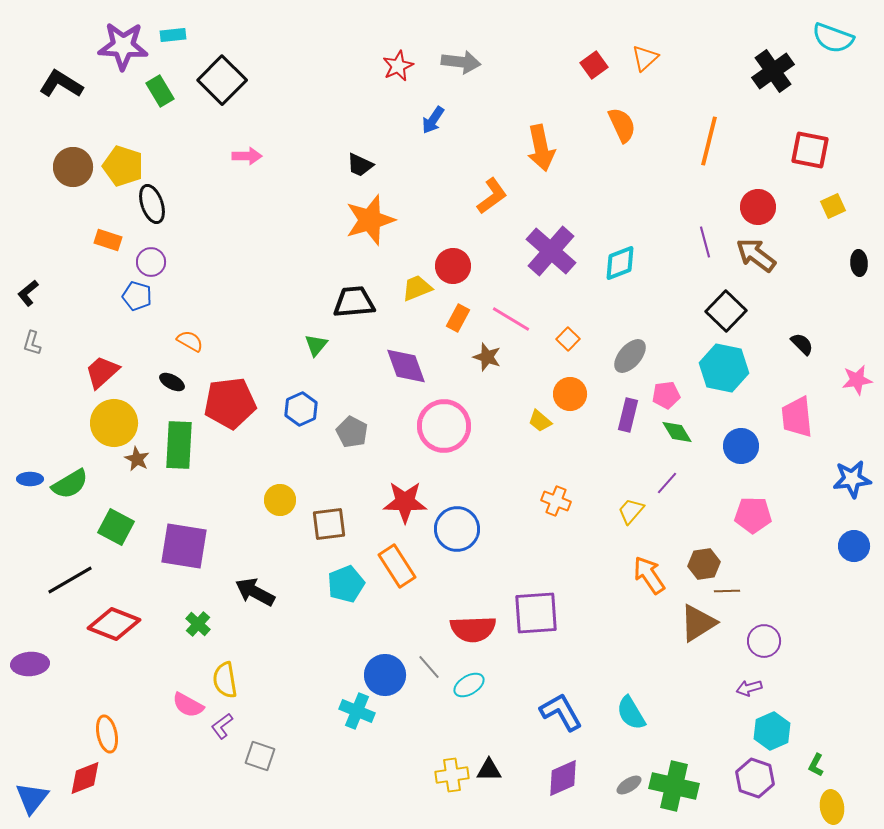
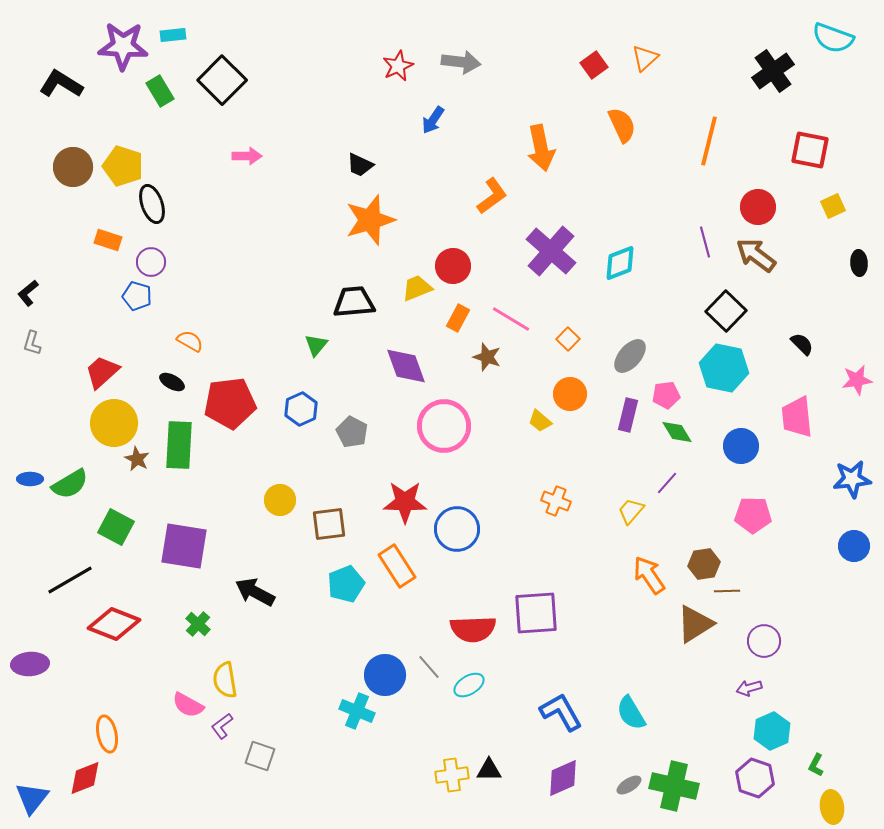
brown triangle at (698, 623): moved 3 px left, 1 px down
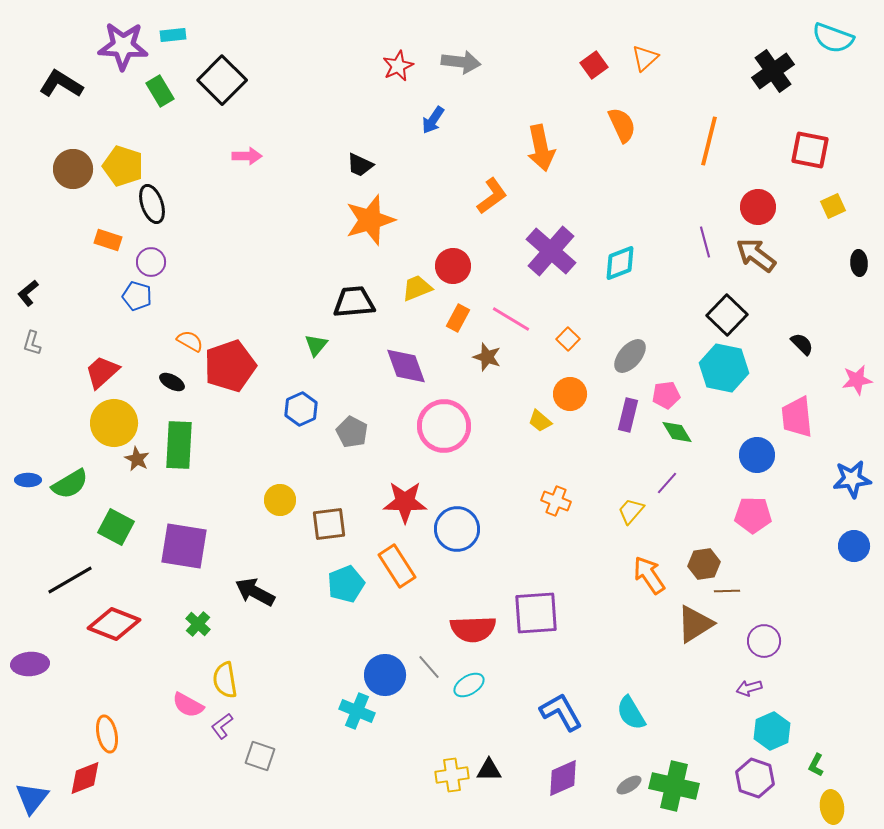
brown circle at (73, 167): moved 2 px down
black square at (726, 311): moved 1 px right, 4 px down
red pentagon at (230, 403): moved 37 px up; rotated 12 degrees counterclockwise
blue circle at (741, 446): moved 16 px right, 9 px down
blue ellipse at (30, 479): moved 2 px left, 1 px down
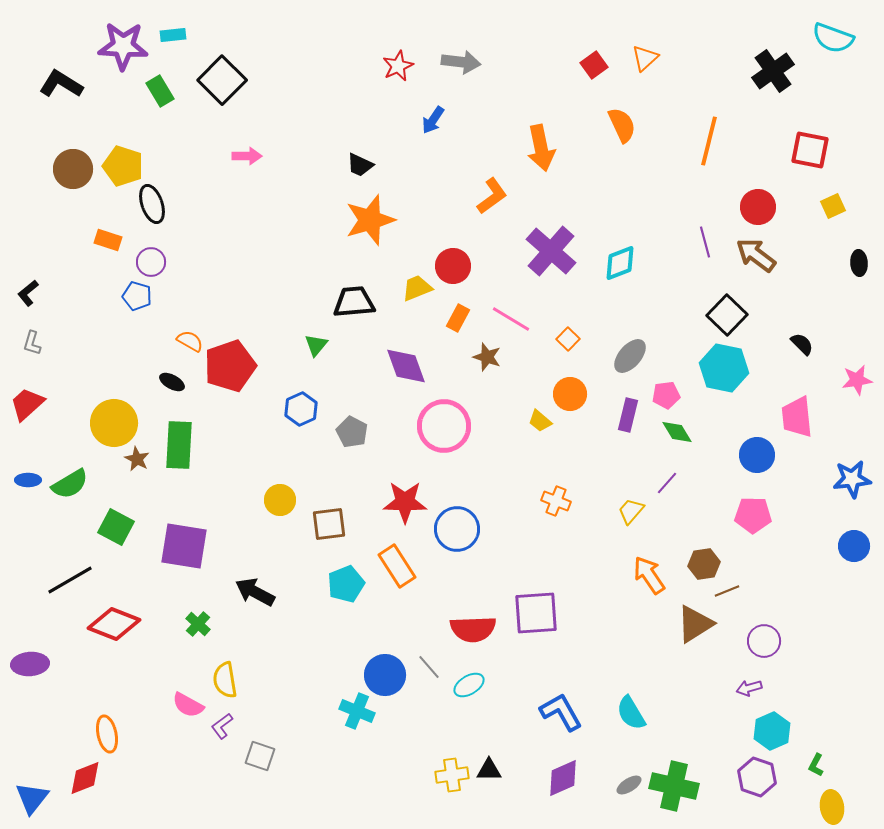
red trapezoid at (102, 372): moved 75 px left, 32 px down
brown line at (727, 591): rotated 20 degrees counterclockwise
purple hexagon at (755, 778): moved 2 px right, 1 px up
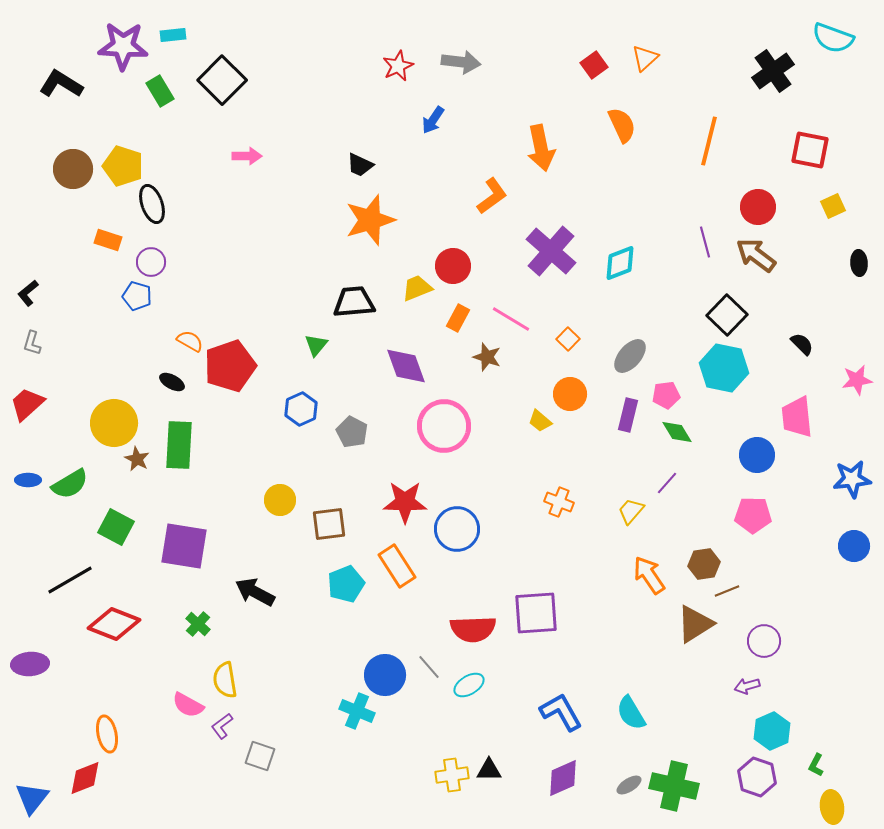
orange cross at (556, 501): moved 3 px right, 1 px down
purple arrow at (749, 688): moved 2 px left, 2 px up
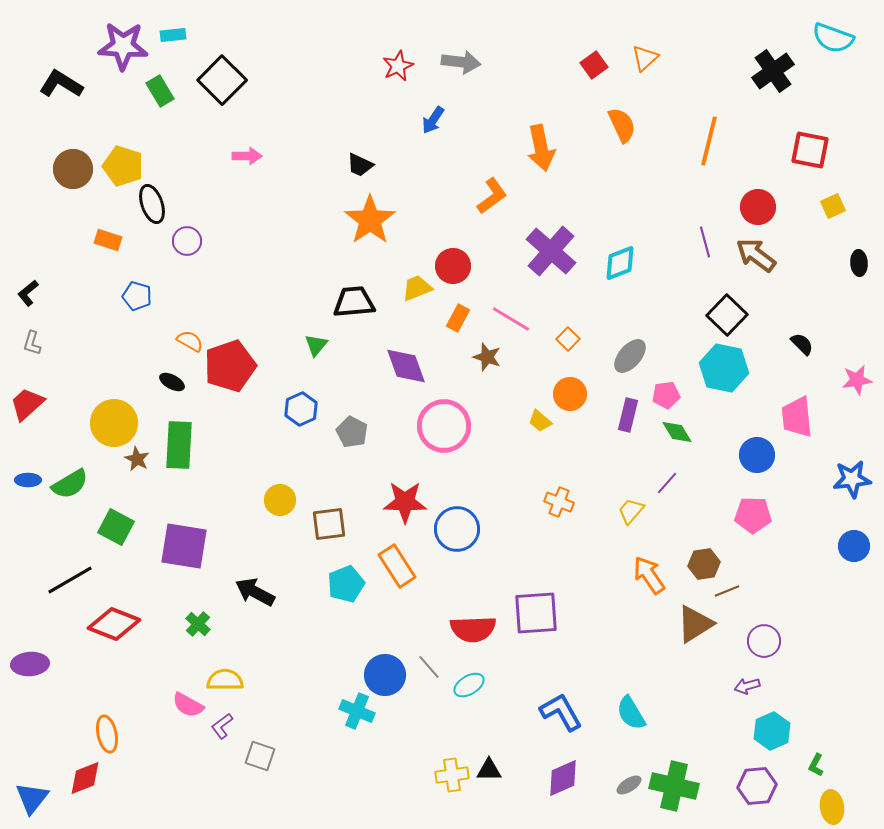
orange star at (370, 220): rotated 18 degrees counterclockwise
purple circle at (151, 262): moved 36 px right, 21 px up
yellow semicircle at (225, 680): rotated 99 degrees clockwise
purple hexagon at (757, 777): moved 9 px down; rotated 24 degrees counterclockwise
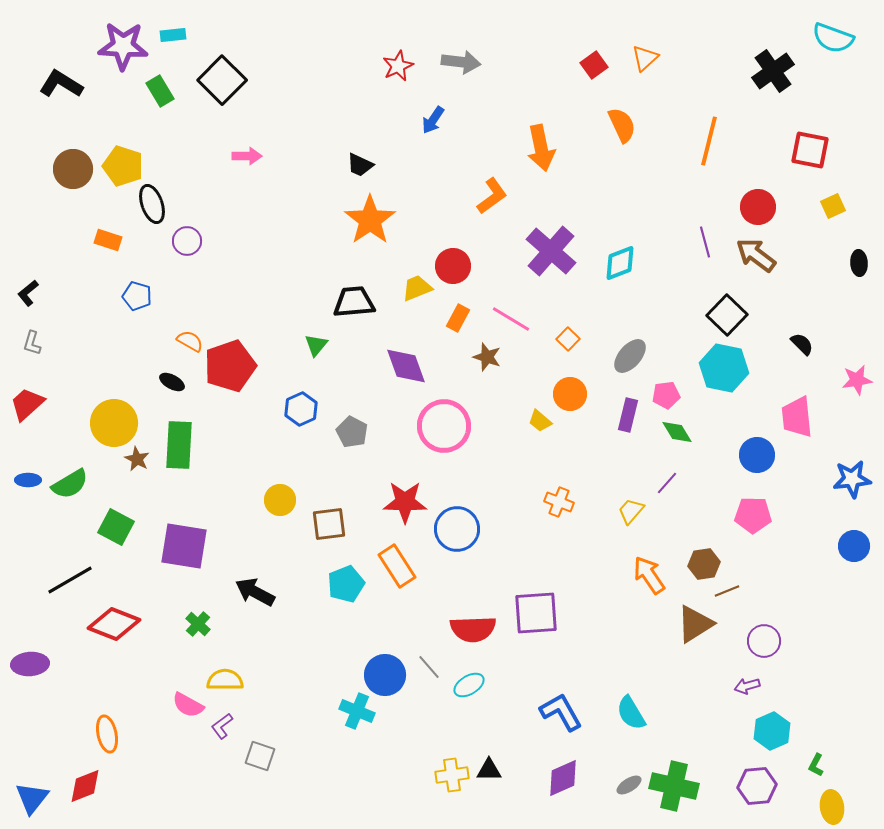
red diamond at (85, 778): moved 8 px down
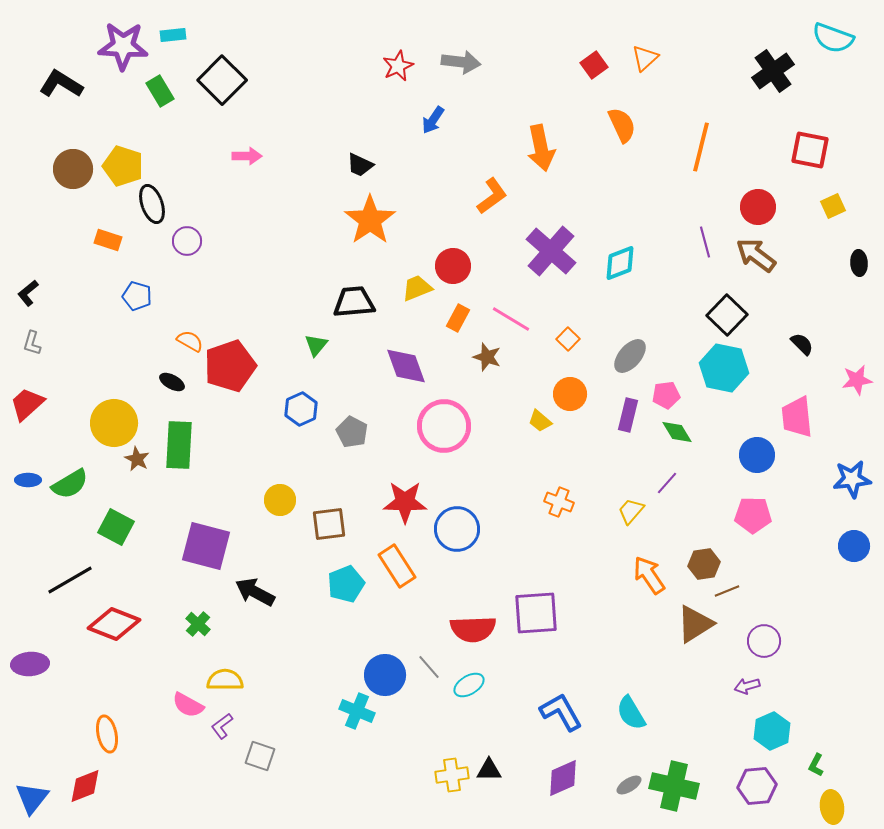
orange line at (709, 141): moved 8 px left, 6 px down
purple square at (184, 546): moved 22 px right; rotated 6 degrees clockwise
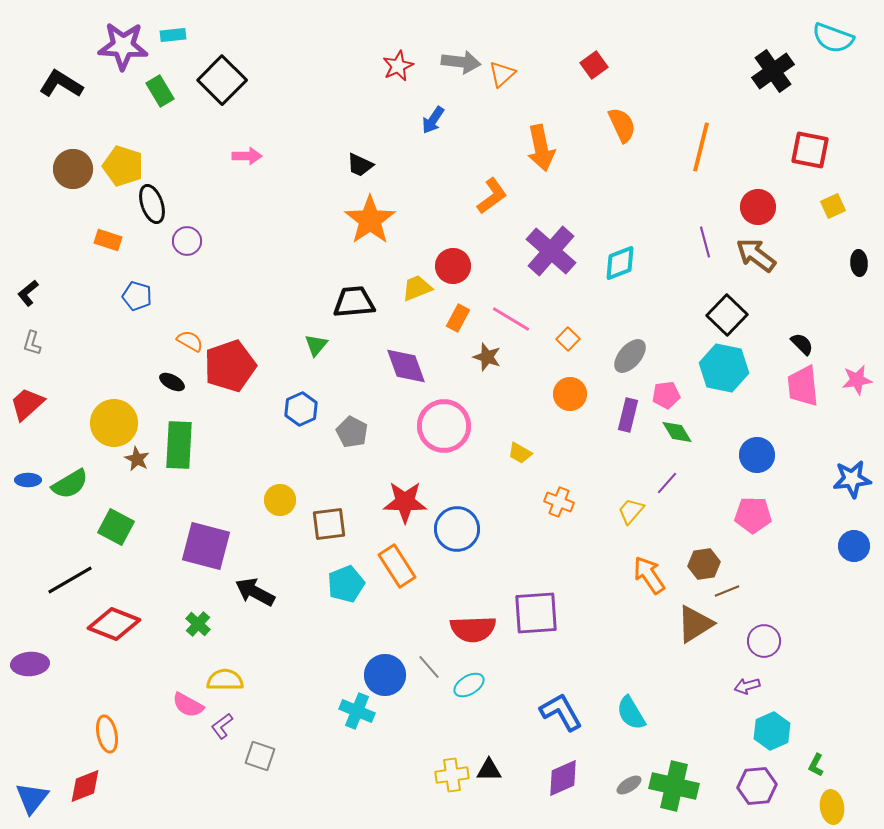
orange triangle at (645, 58): moved 143 px left, 16 px down
pink trapezoid at (797, 417): moved 6 px right, 31 px up
yellow trapezoid at (540, 421): moved 20 px left, 32 px down; rotated 10 degrees counterclockwise
